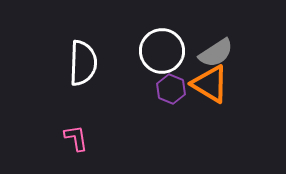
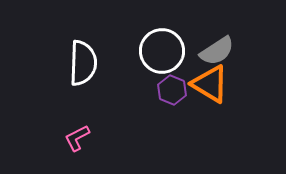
gray semicircle: moved 1 px right, 2 px up
purple hexagon: moved 1 px right, 1 px down
pink L-shape: moved 1 px right; rotated 108 degrees counterclockwise
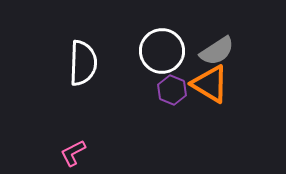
pink L-shape: moved 4 px left, 15 px down
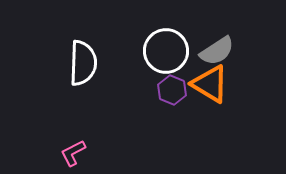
white circle: moved 4 px right
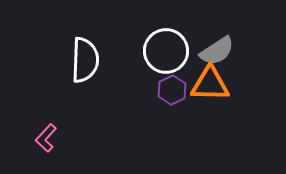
white semicircle: moved 2 px right, 3 px up
orange triangle: rotated 30 degrees counterclockwise
purple hexagon: rotated 12 degrees clockwise
pink L-shape: moved 27 px left, 15 px up; rotated 20 degrees counterclockwise
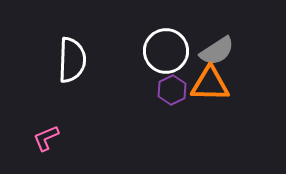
white semicircle: moved 13 px left
pink L-shape: rotated 24 degrees clockwise
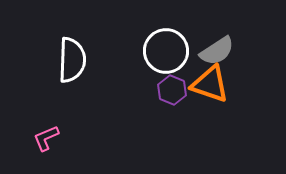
orange triangle: rotated 18 degrees clockwise
purple hexagon: rotated 12 degrees counterclockwise
